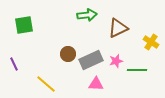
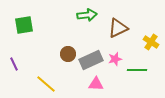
pink star: moved 1 px left, 2 px up
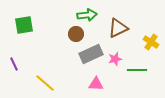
brown circle: moved 8 px right, 20 px up
gray rectangle: moved 6 px up
yellow line: moved 1 px left, 1 px up
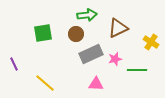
green square: moved 19 px right, 8 px down
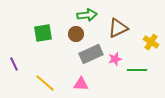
pink triangle: moved 15 px left
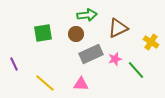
green line: moved 1 px left; rotated 48 degrees clockwise
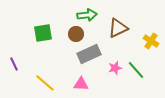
yellow cross: moved 1 px up
gray rectangle: moved 2 px left
pink star: moved 9 px down
